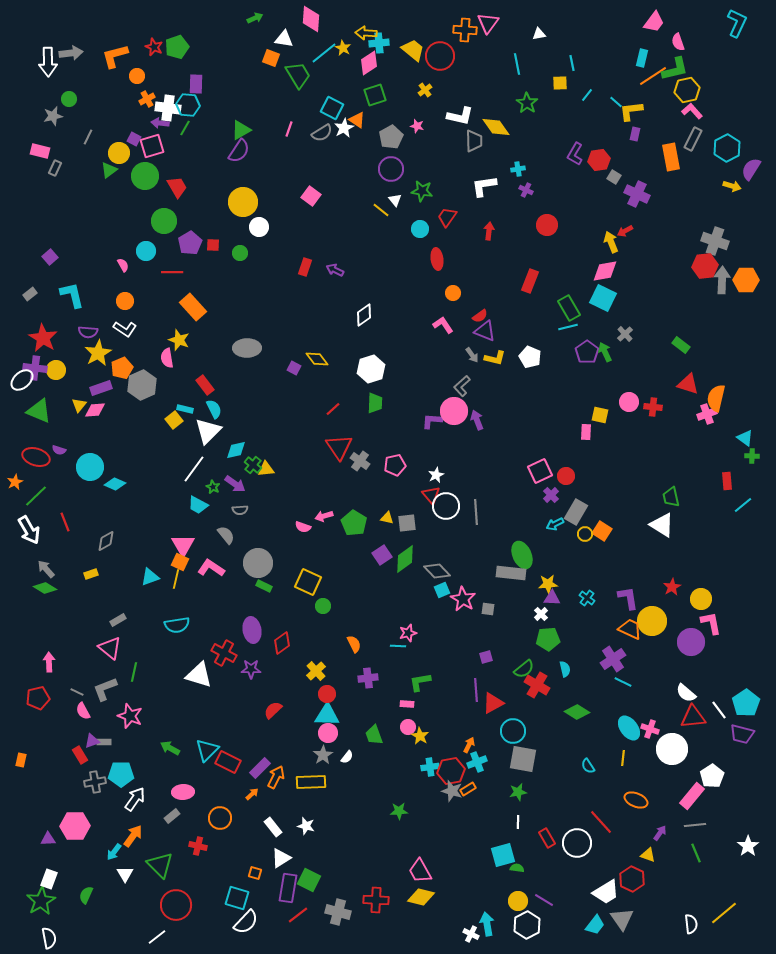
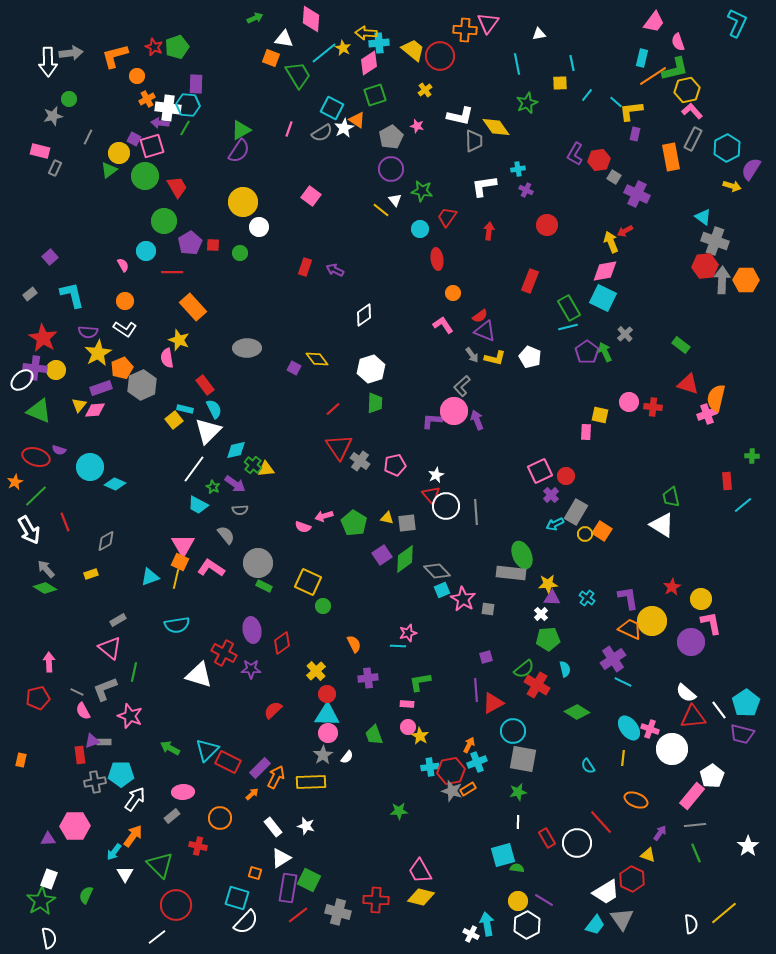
green star at (527, 103): rotated 15 degrees clockwise
cyan triangle at (745, 438): moved 42 px left, 221 px up
red rectangle at (80, 755): rotated 24 degrees clockwise
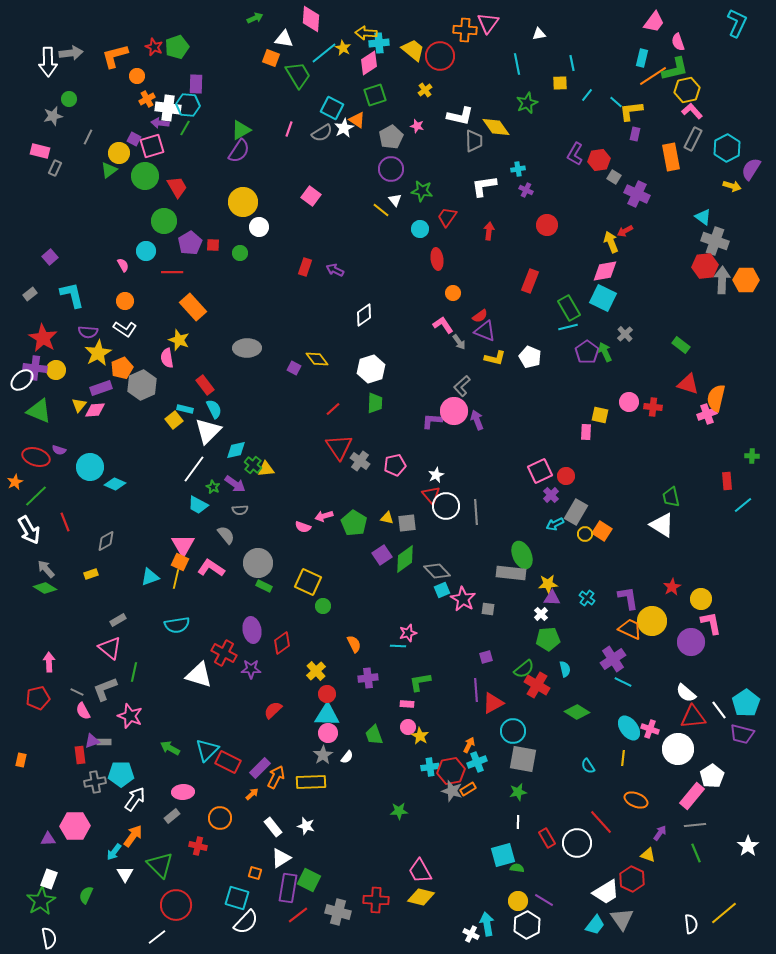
gray arrow at (472, 355): moved 13 px left, 13 px up
white circle at (672, 749): moved 6 px right
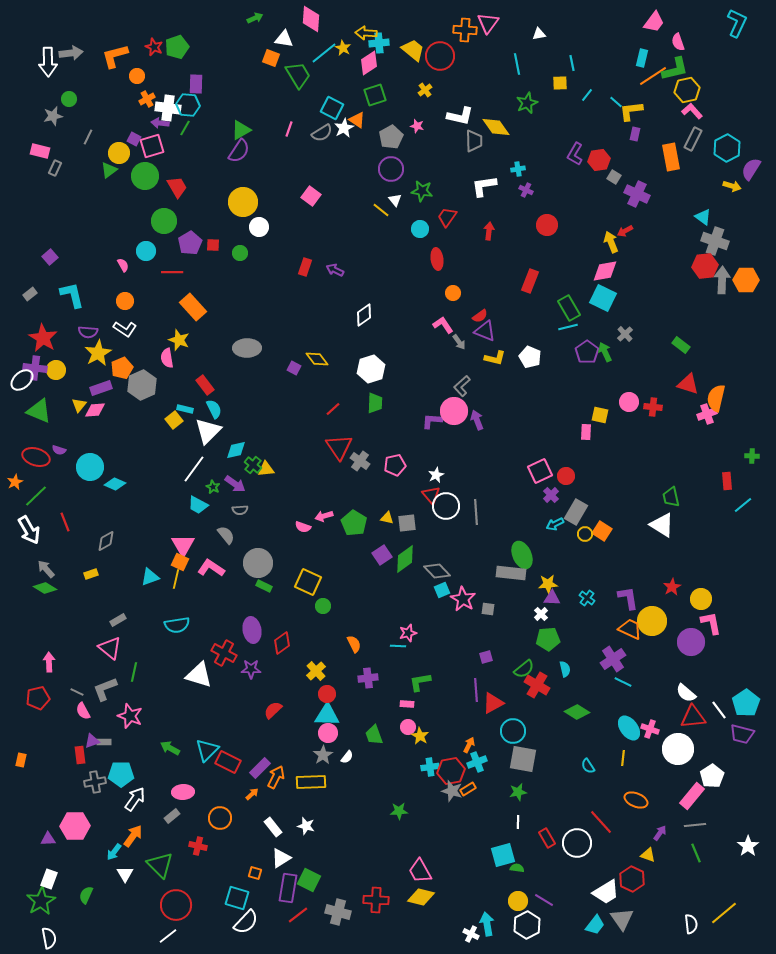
white line at (157, 937): moved 11 px right, 1 px up
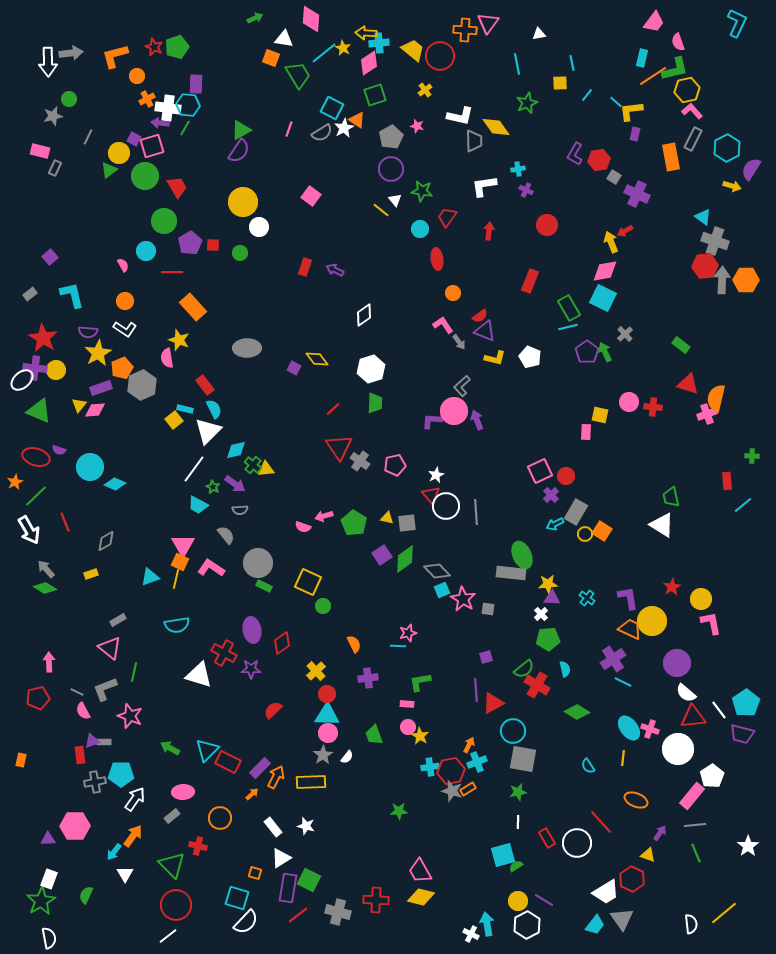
purple circle at (691, 642): moved 14 px left, 21 px down
green triangle at (160, 865): moved 12 px right
green semicircle at (517, 868): moved 1 px left, 2 px up; rotated 40 degrees counterclockwise
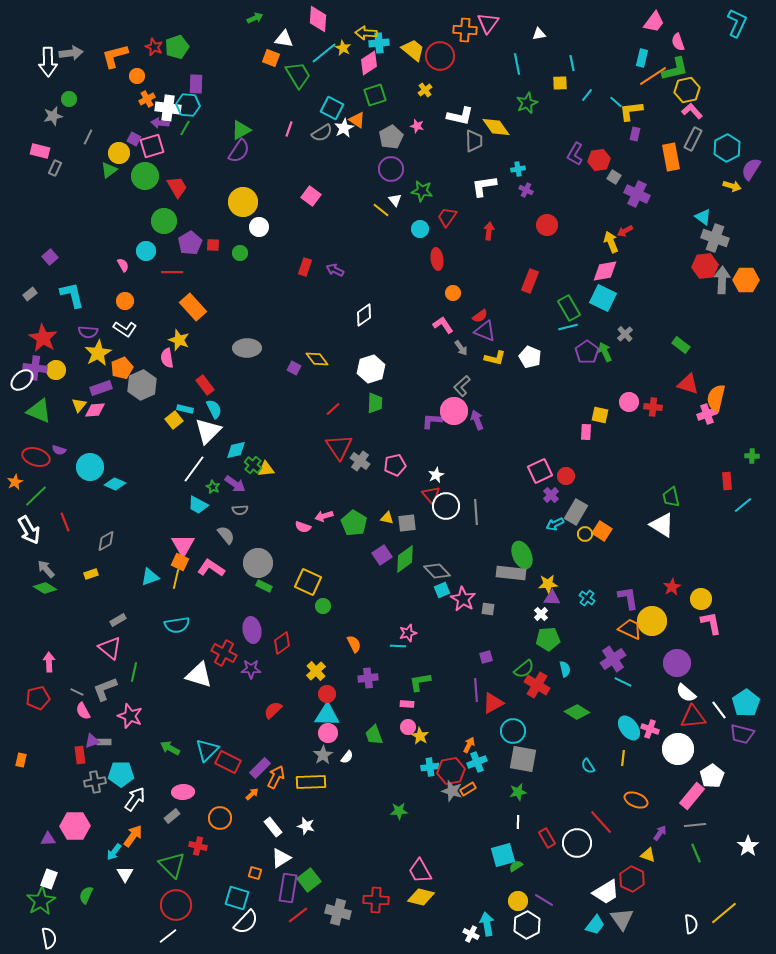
pink diamond at (311, 19): moved 7 px right
gray cross at (715, 241): moved 3 px up
gray arrow at (459, 342): moved 2 px right, 6 px down
green square at (309, 880): rotated 25 degrees clockwise
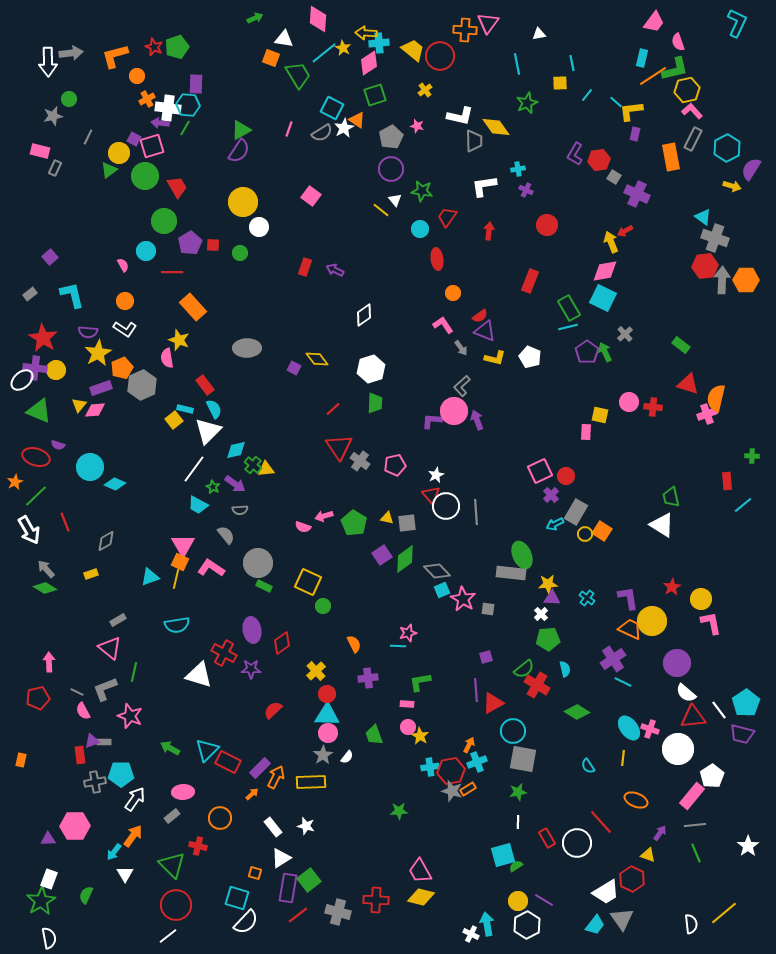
purple semicircle at (59, 450): moved 1 px left, 5 px up
